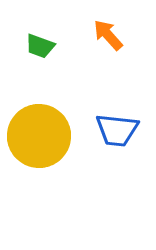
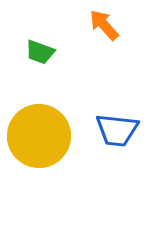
orange arrow: moved 4 px left, 10 px up
green trapezoid: moved 6 px down
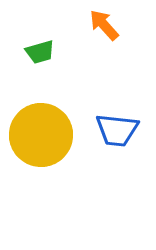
green trapezoid: rotated 36 degrees counterclockwise
yellow circle: moved 2 px right, 1 px up
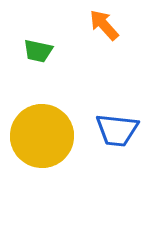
green trapezoid: moved 2 px left, 1 px up; rotated 28 degrees clockwise
yellow circle: moved 1 px right, 1 px down
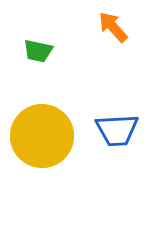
orange arrow: moved 9 px right, 2 px down
blue trapezoid: rotated 9 degrees counterclockwise
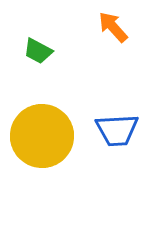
green trapezoid: rotated 16 degrees clockwise
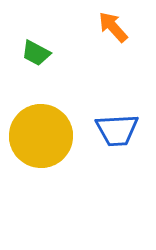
green trapezoid: moved 2 px left, 2 px down
yellow circle: moved 1 px left
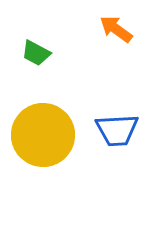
orange arrow: moved 3 px right, 2 px down; rotated 12 degrees counterclockwise
yellow circle: moved 2 px right, 1 px up
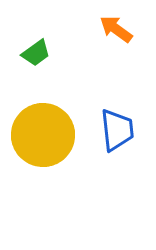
green trapezoid: rotated 64 degrees counterclockwise
blue trapezoid: rotated 93 degrees counterclockwise
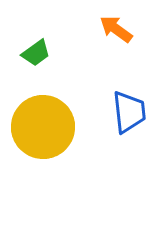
blue trapezoid: moved 12 px right, 18 px up
yellow circle: moved 8 px up
